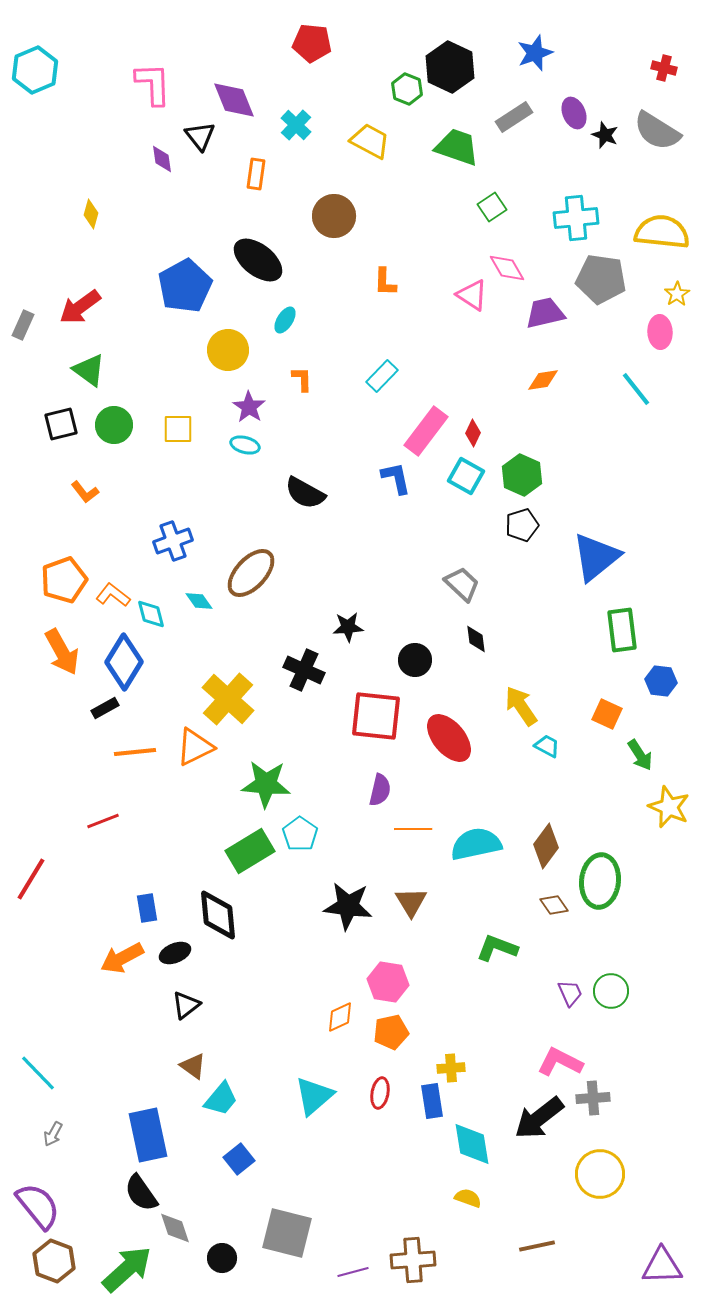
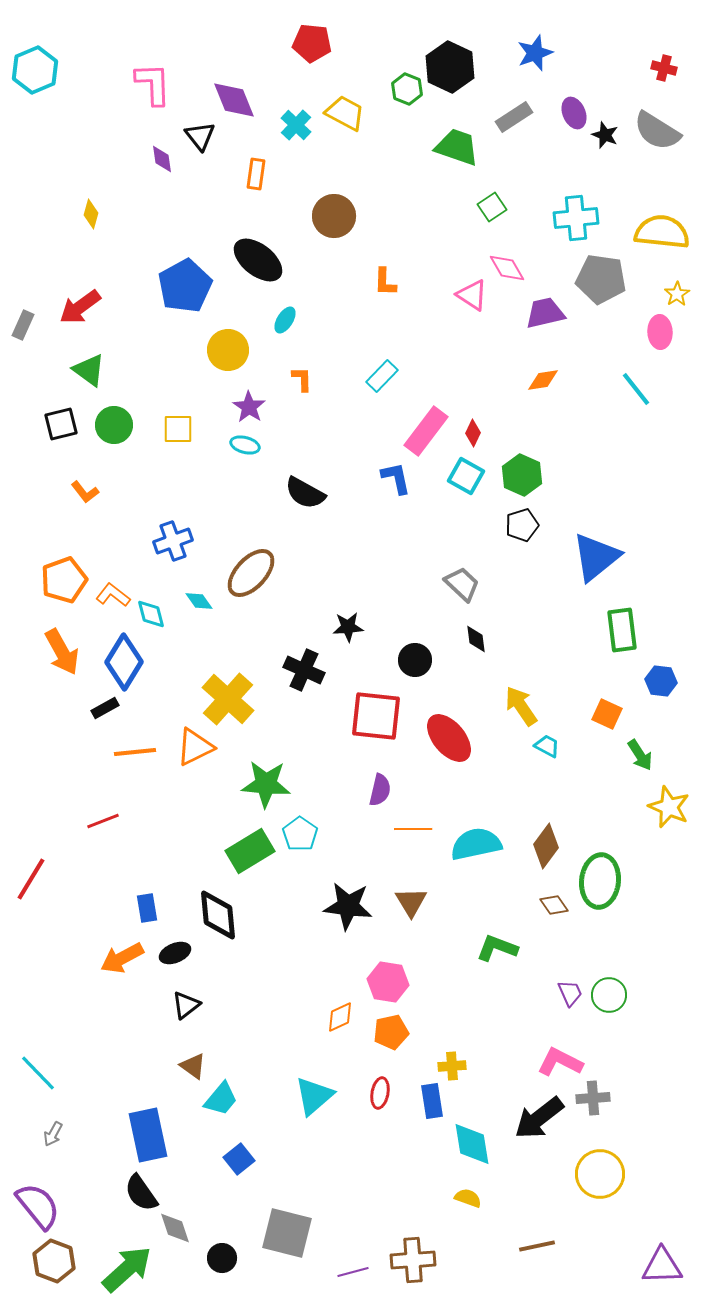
yellow trapezoid at (370, 141): moved 25 px left, 28 px up
green circle at (611, 991): moved 2 px left, 4 px down
yellow cross at (451, 1068): moved 1 px right, 2 px up
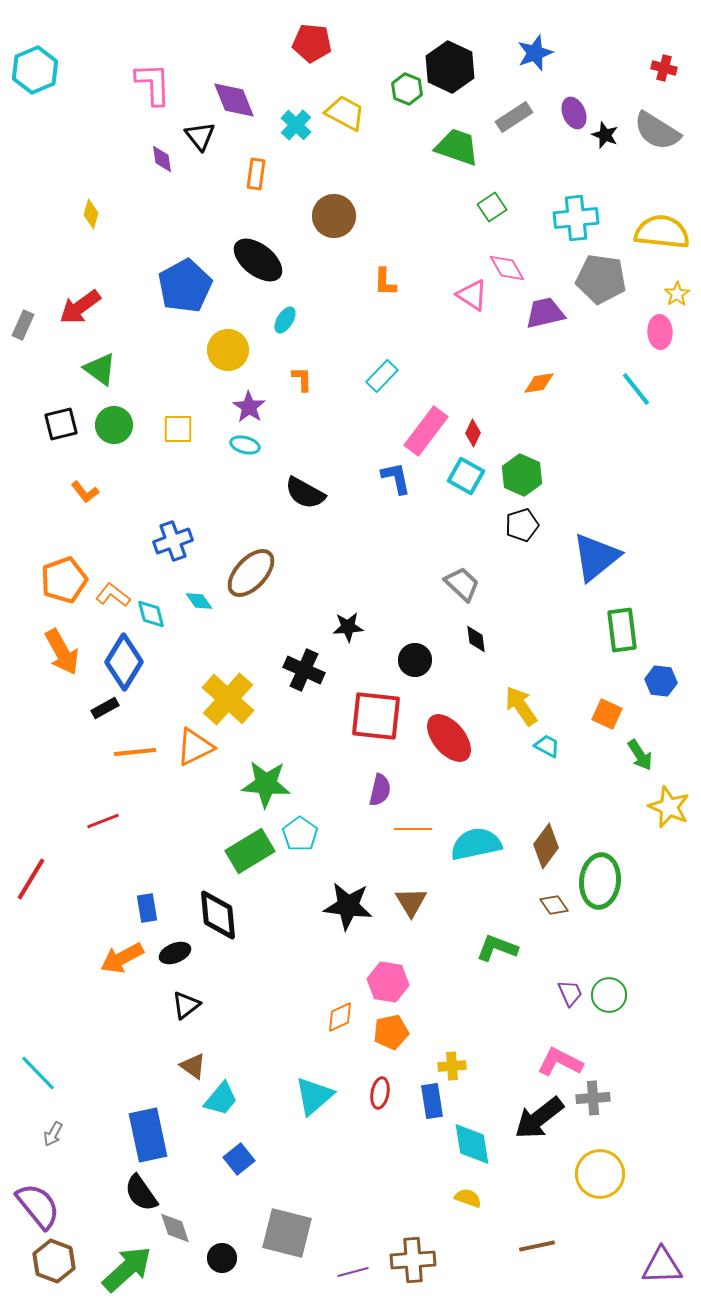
green triangle at (89, 370): moved 11 px right, 1 px up
orange diamond at (543, 380): moved 4 px left, 3 px down
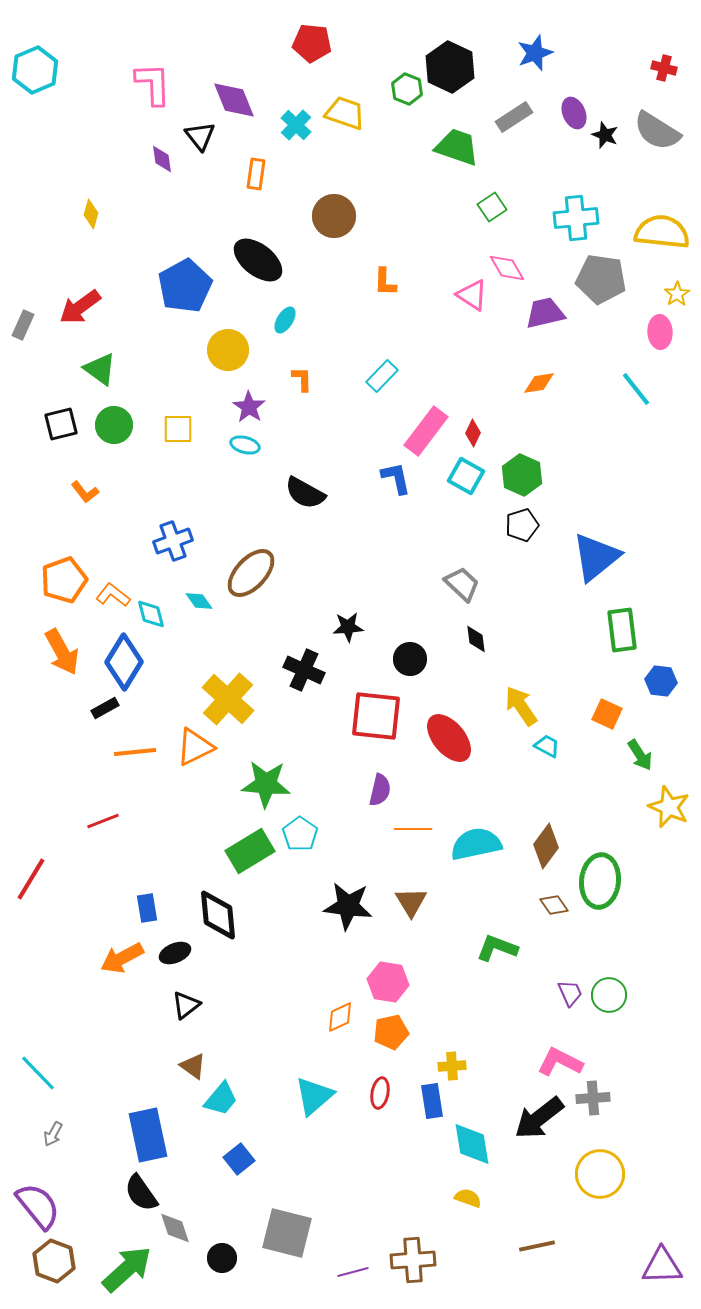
yellow trapezoid at (345, 113): rotated 9 degrees counterclockwise
black circle at (415, 660): moved 5 px left, 1 px up
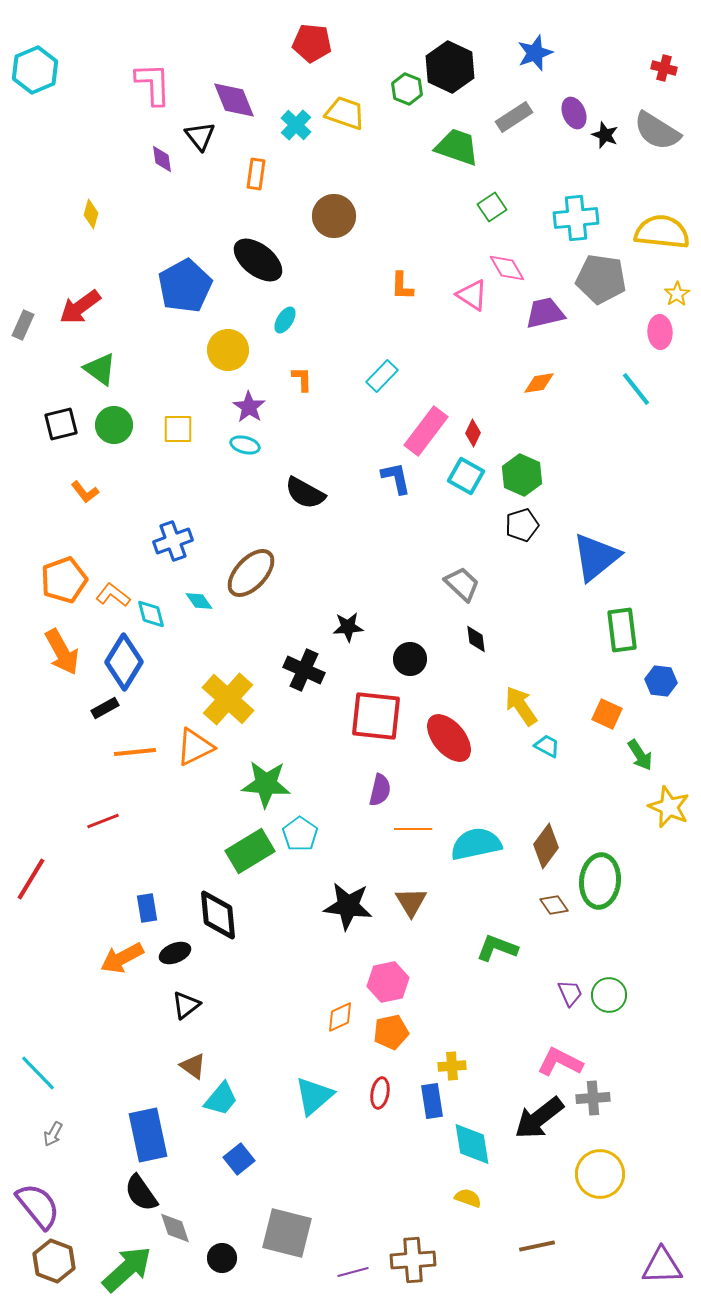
orange L-shape at (385, 282): moved 17 px right, 4 px down
pink hexagon at (388, 982): rotated 21 degrees counterclockwise
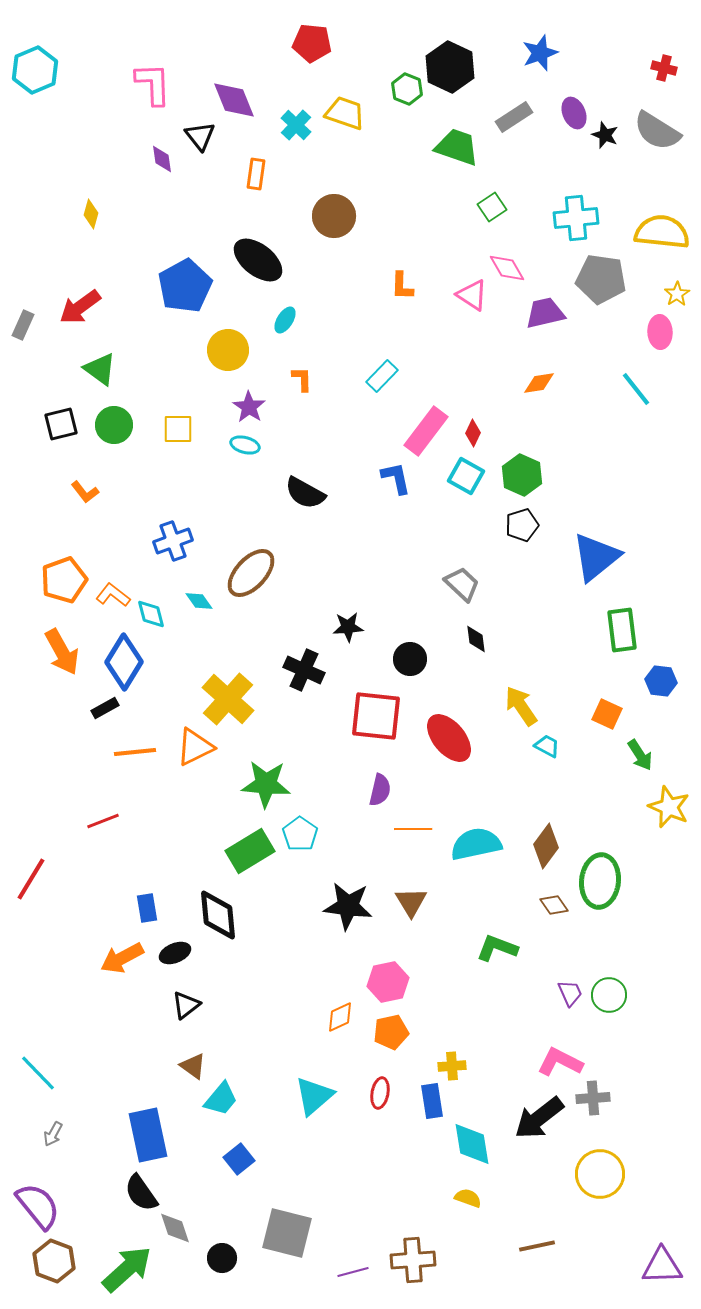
blue star at (535, 53): moved 5 px right
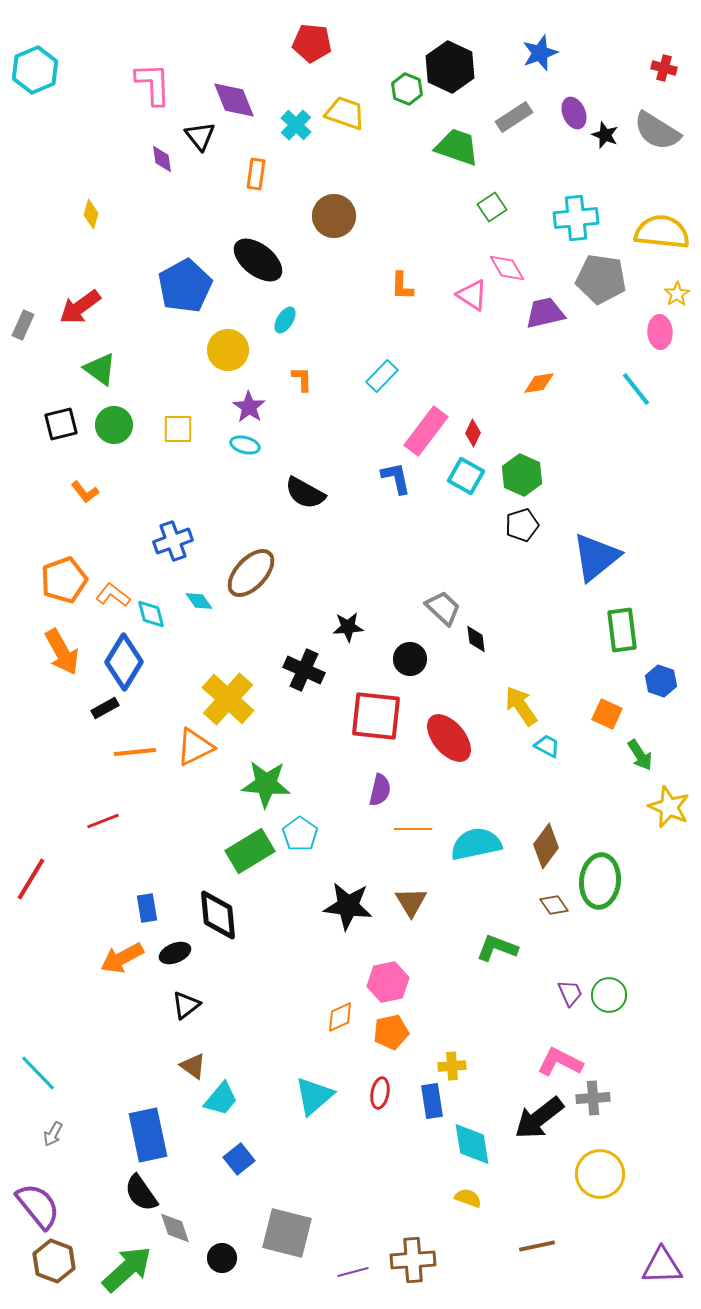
gray trapezoid at (462, 584): moved 19 px left, 24 px down
blue hexagon at (661, 681): rotated 12 degrees clockwise
